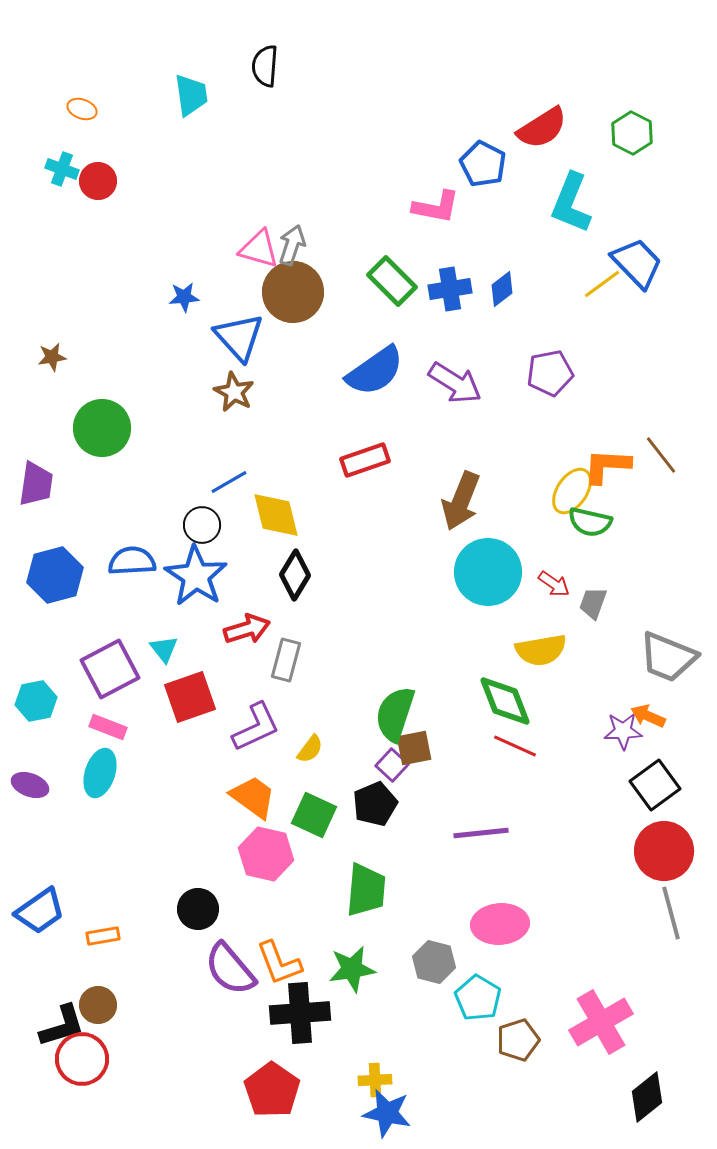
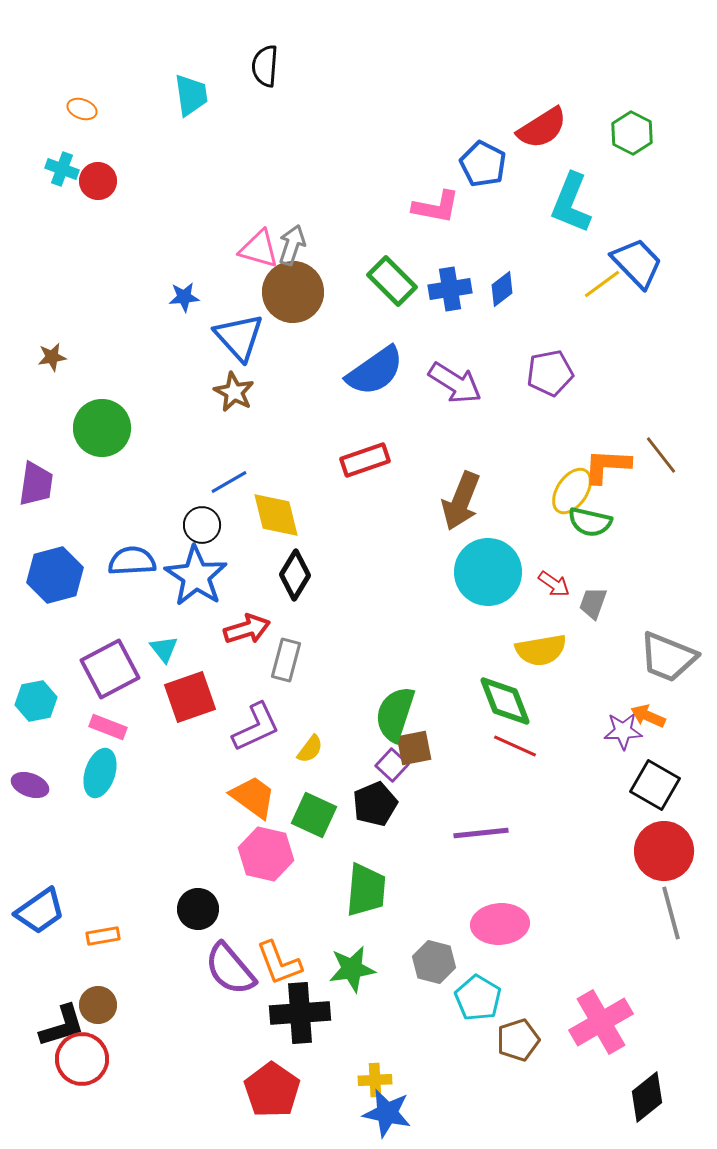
black square at (655, 785): rotated 24 degrees counterclockwise
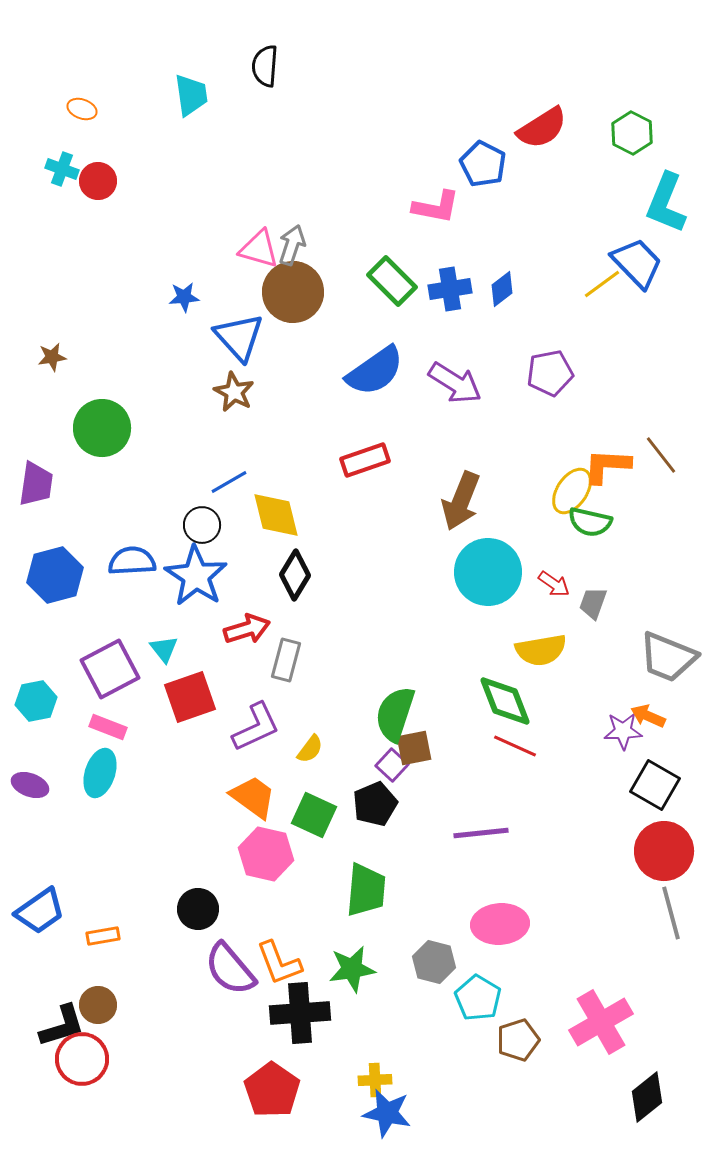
cyan L-shape at (571, 203): moved 95 px right
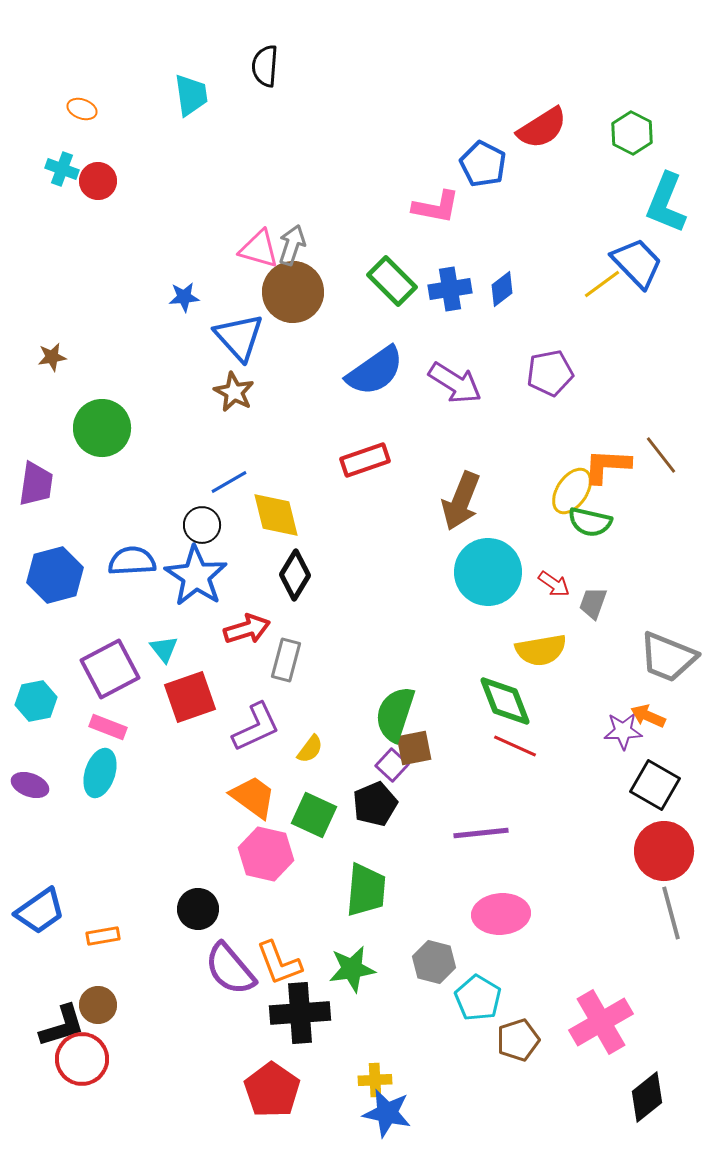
pink ellipse at (500, 924): moved 1 px right, 10 px up
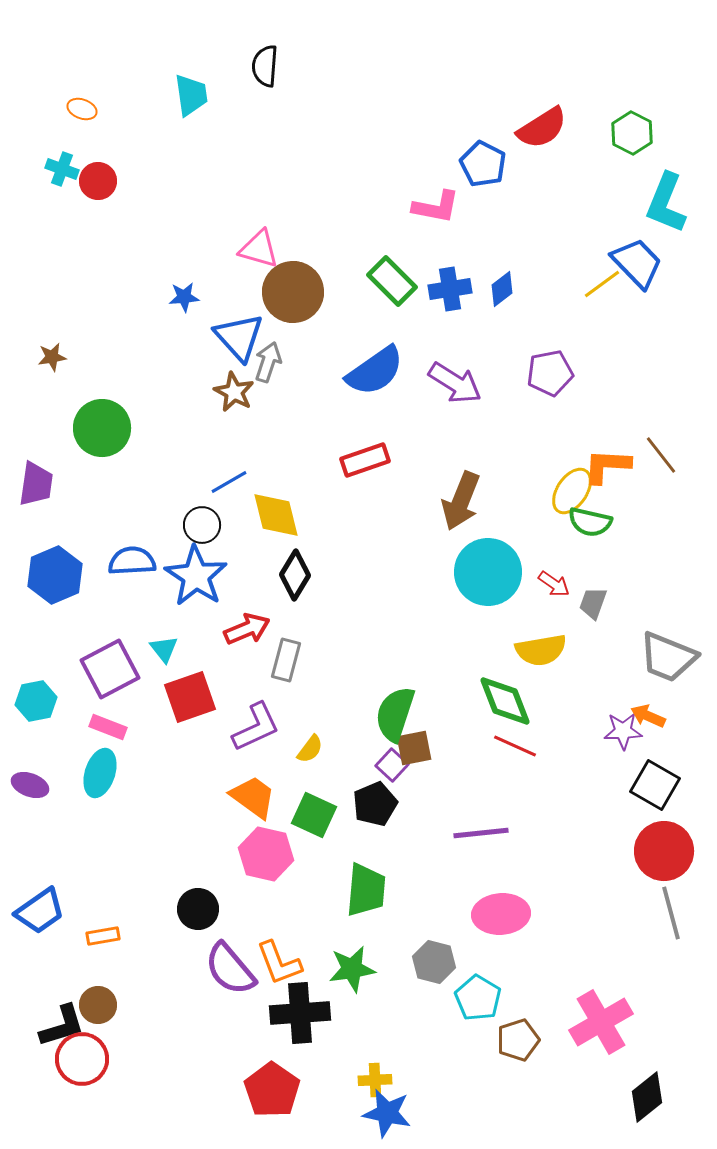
gray arrow at (292, 245): moved 24 px left, 117 px down
blue hexagon at (55, 575): rotated 8 degrees counterclockwise
red arrow at (247, 629): rotated 6 degrees counterclockwise
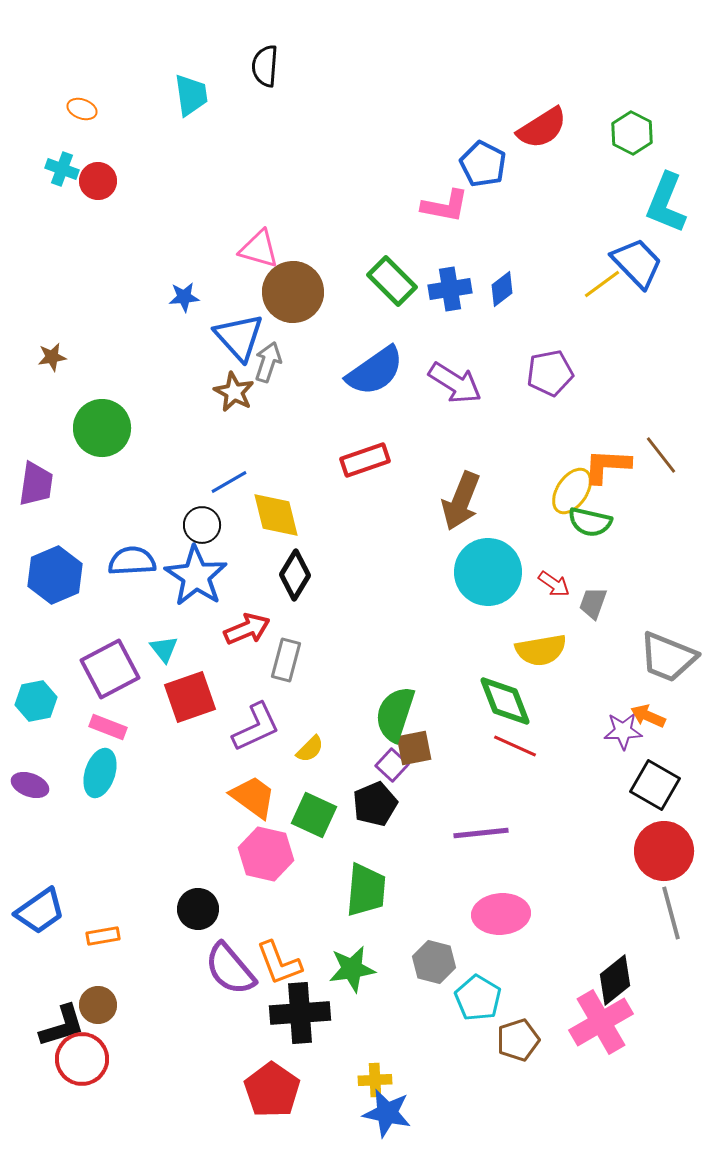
pink L-shape at (436, 207): moved 9 px right, 1 px up
yellow semicircle at (310, 749): rotated 8 degrees clockwise
black diamond at (647, 1097): moved 32 px left, 117 px up
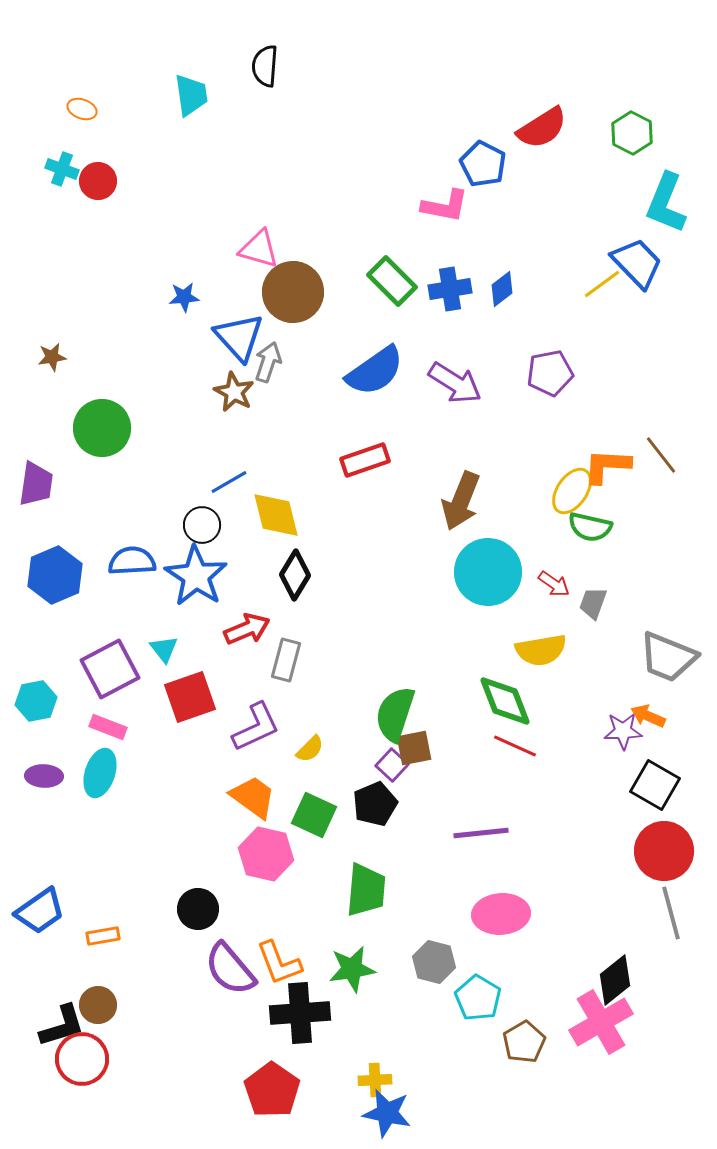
green semicircle at (590, 522): moved 5 px down
purple ellipse at (30, 785): moved 14 px right, 9 px up; rotated 18 degrees counterclockwise
brown pentagon at (518, 1040): moved 6 px right, 2 px down; rotated 12 degrees counterclockwise
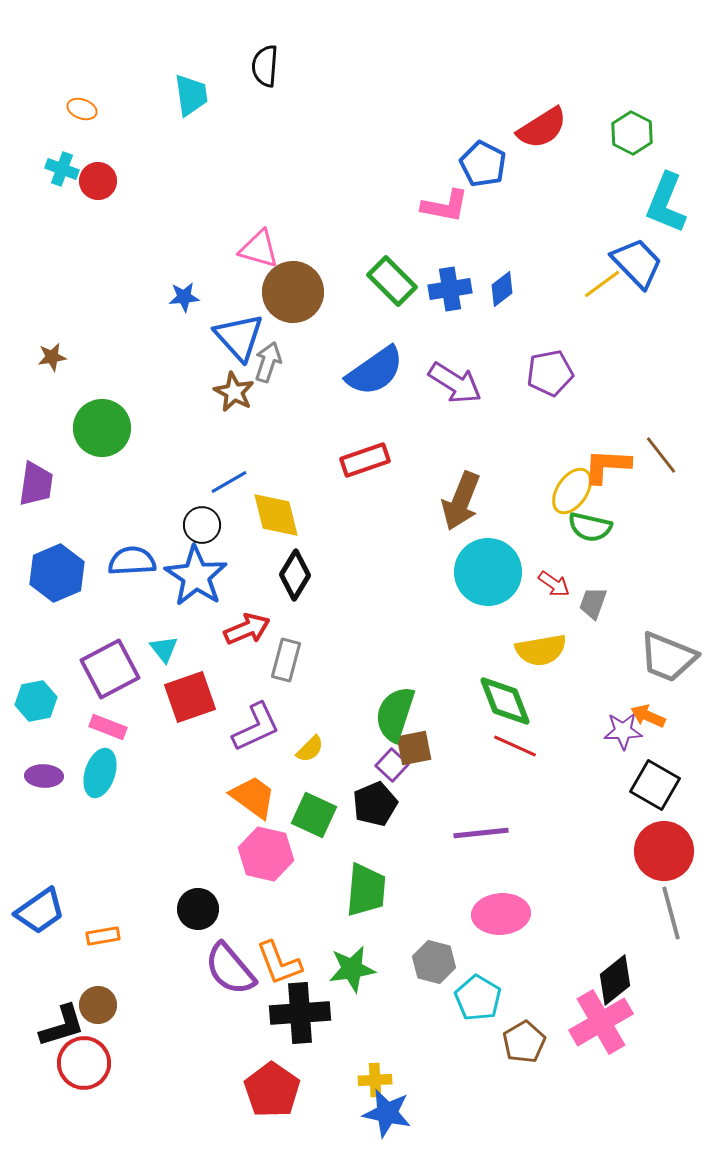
blue hexagon at (55, 575): moved 2 px right, 2 px up
red circle at (82, 1059): moved 2 px right, 4 px down
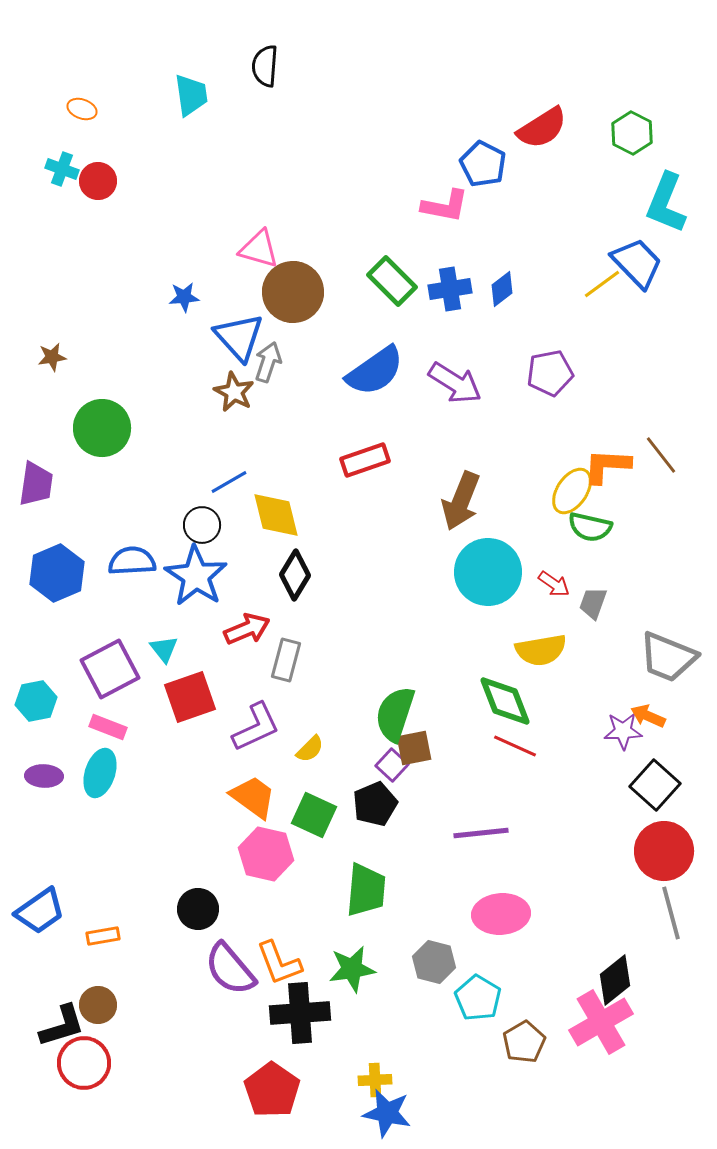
black square at (655, 785): rotated 12 degrees clockwise
